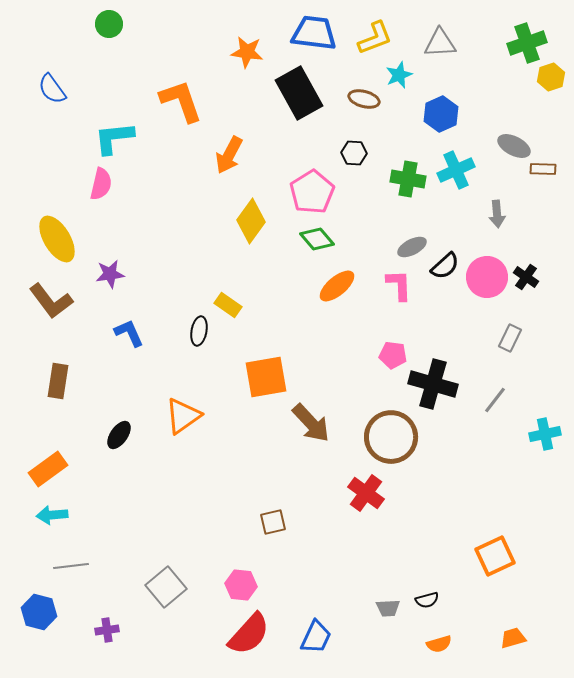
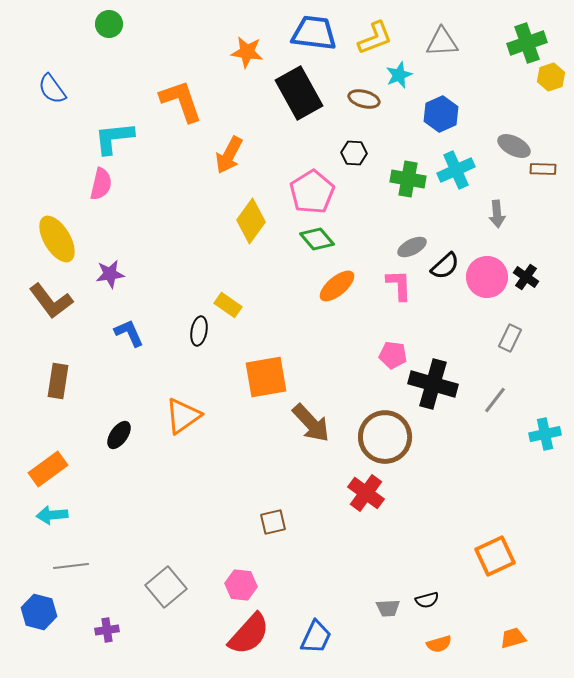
gray triangle at (440, 43): moved 2 px right, 1 px up
brown circle at (391, 437): moved 6 px left
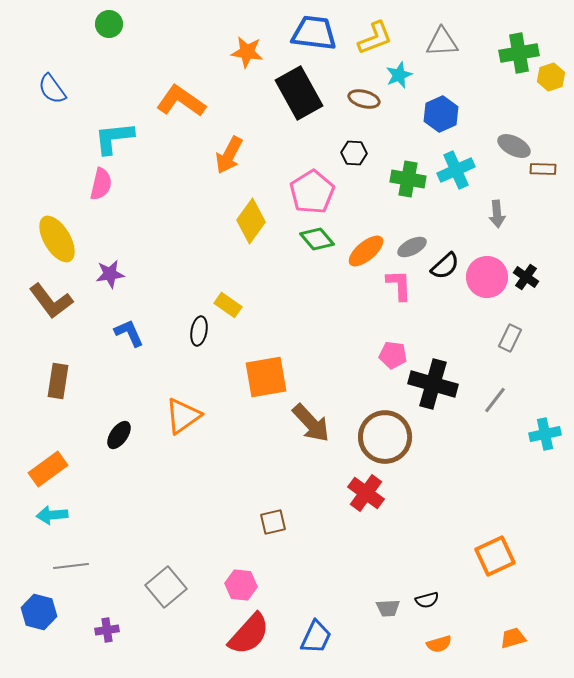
green cross at (527, 43): moved 8 px left, 10 px down; rotated 9 degrees clockwise
orange L-shape at (181, 101): rotated 36 degrees counterclockwise
orange ellipse at (337, 286): moved 29 px right, 35 px up
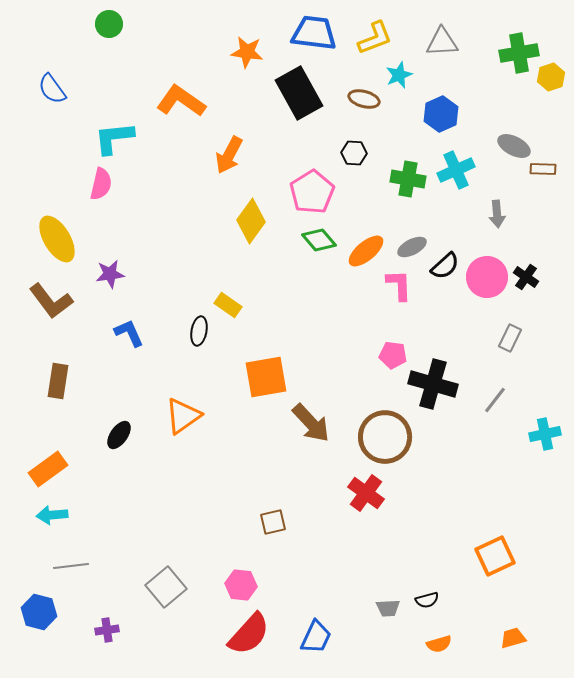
green diamond at (317, 239): moved 2 px right, 1 px down
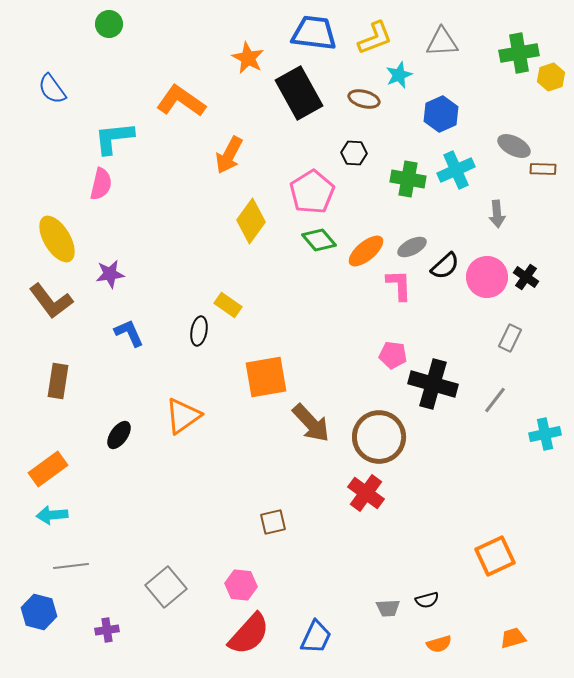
orange star at (247, 52): moved 1 px right, 6 px down; rotated 20 degrees clockwise
brown circle at (385, 437): moved 6 px left
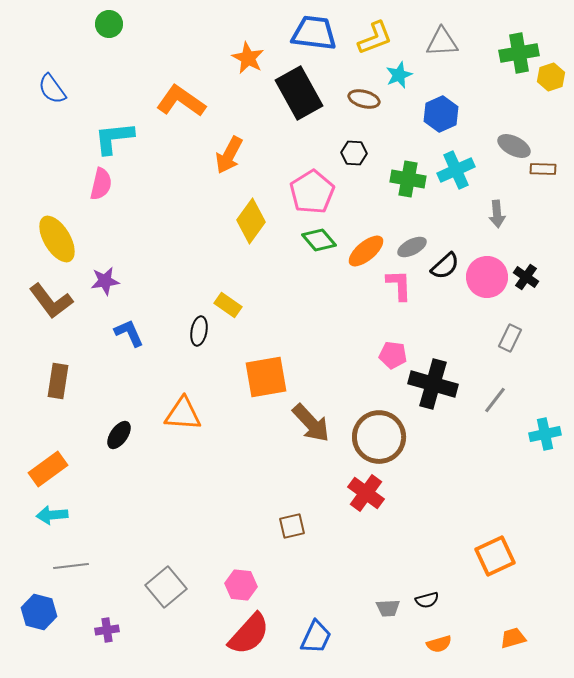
purple star at (110, 274): moved 5 px left, 7 px down
orange triangle at (183, 416): moved 2 px up; rotated 39 degrees clockwise
brown square at (273, 522): moved 19 px right, 4 px down
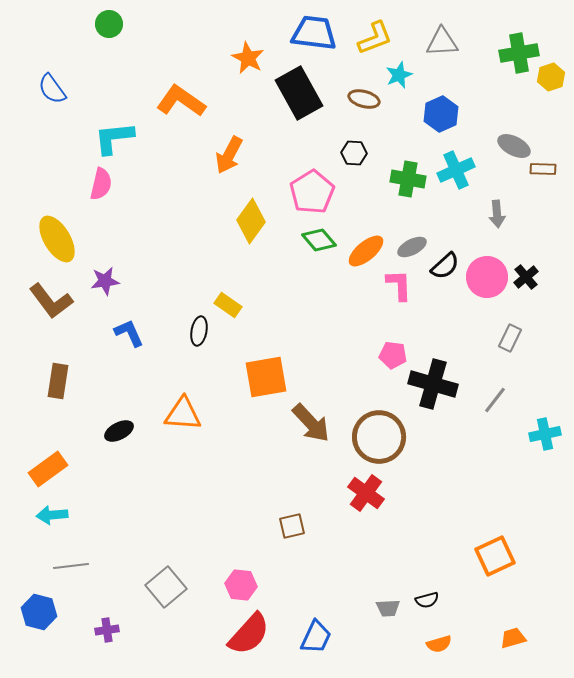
black cross at (526, 277): rotated 15 degrees clockwise
black ellipse at (119, 435): moved 4 px up; rotated 28 degrees clockwise
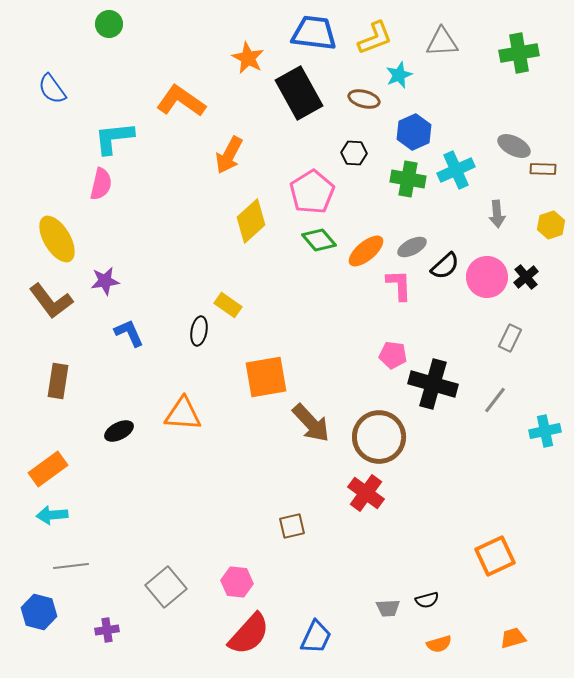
yellow hexagon at (551, 77): moved 148 px down
blue hexagon at (441, 114): moved 27 px left, 18 px down
yellow diamond at (251, 221): rotated 12 degrees clockwise
cyan cross at (545, 434): moved 3 px up
pink hexagon at (241, 585): moved 4 px left, 3 px up
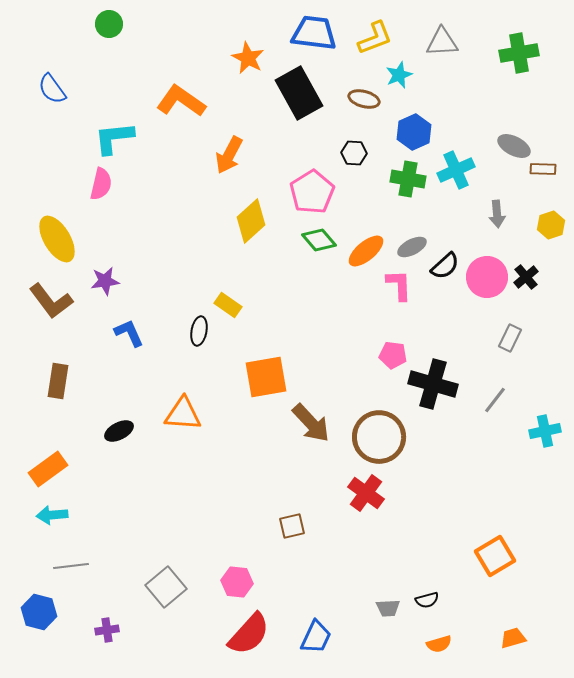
orange square at (495, 556): rotated 6 degrees counterclockwise
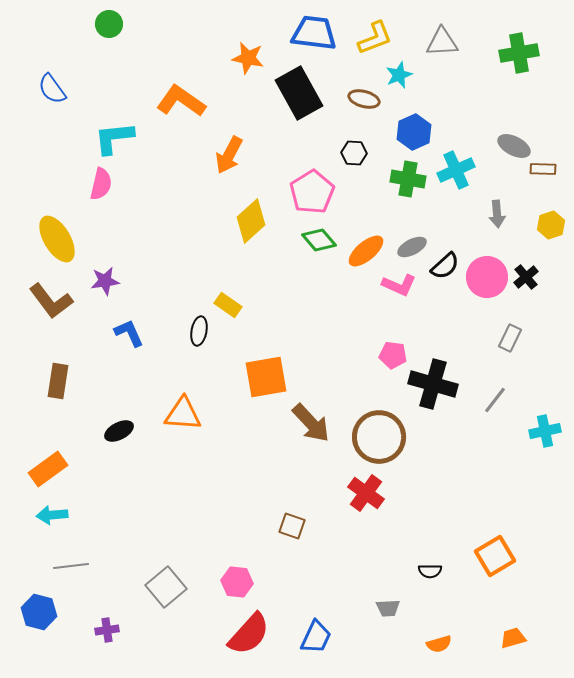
orange star at (248, 58): rotated 16 degrees counterclockwise
pink L-shape at (399, 285): rotated 116 degrees clockwise
brown square at (292, 526): rotated 32 degrees clockwise
black semicircle at (427, 600): moved 3 px right, 29 px up; rotated 15 degrees clockwise
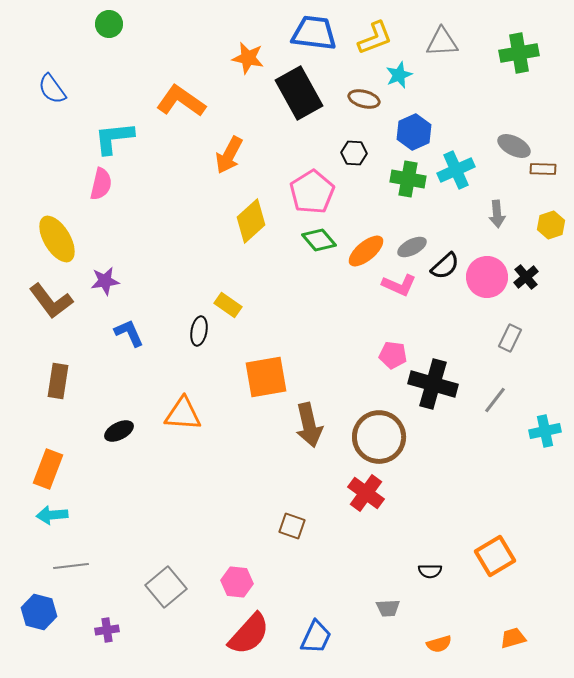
brown arrow at (311, 423): moved 2 px left, 2 px down; rotated 30 degrees clockwise
orange rectangle at (48, 469): rotated 33 degrees counterclockwise
